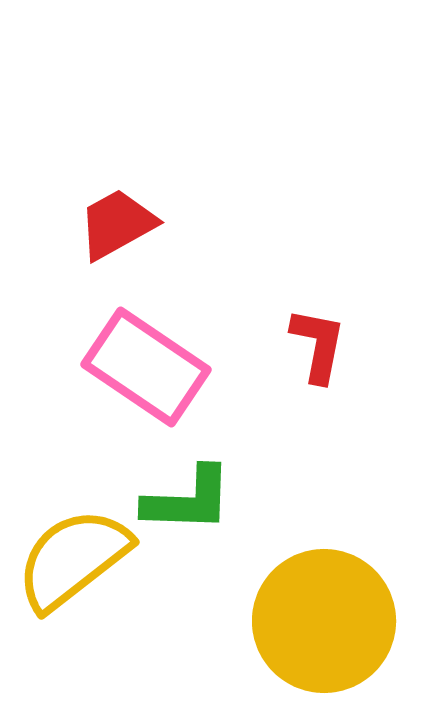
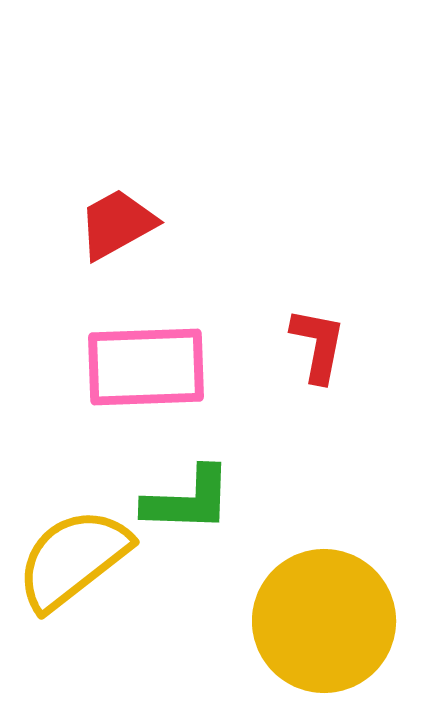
pink rectangle: rotated 36 degrees counterclockwise
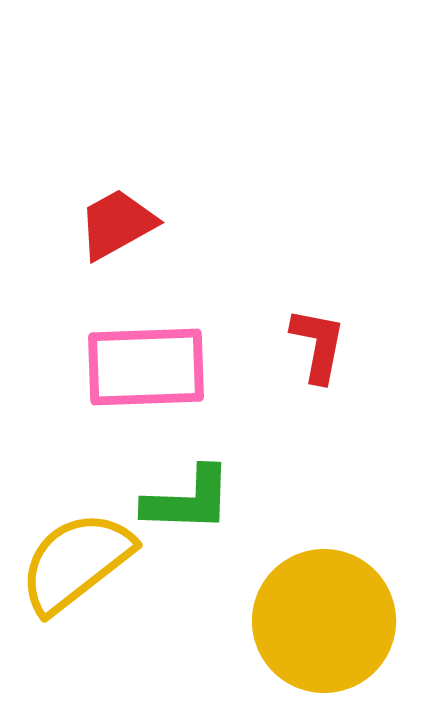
yellow semicircle: moved 3 px right, 3 px down
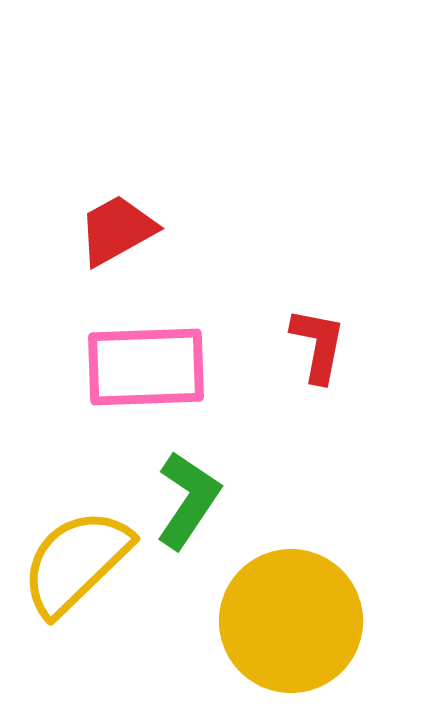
red trapezoid: moved 6 px down
green L-shape: rotated 58 degrees counterclockwise
yellow semicircle: rotated 6 degrees counterclockwise
yellow circle: moved 33 px left
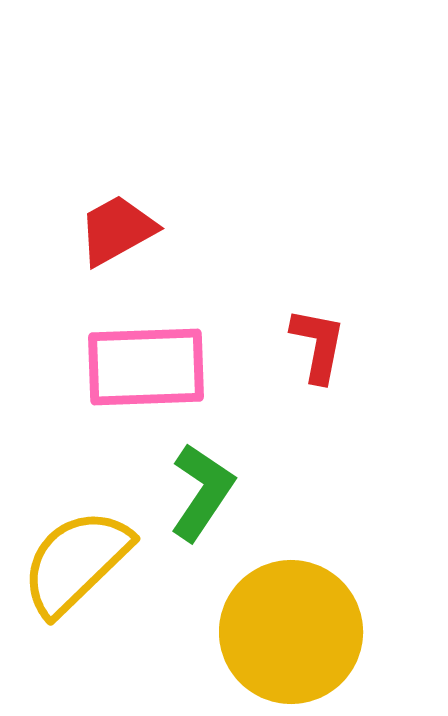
green L-shape: moved 14 px right, 8 px up
yellow circle: moved 11 px down
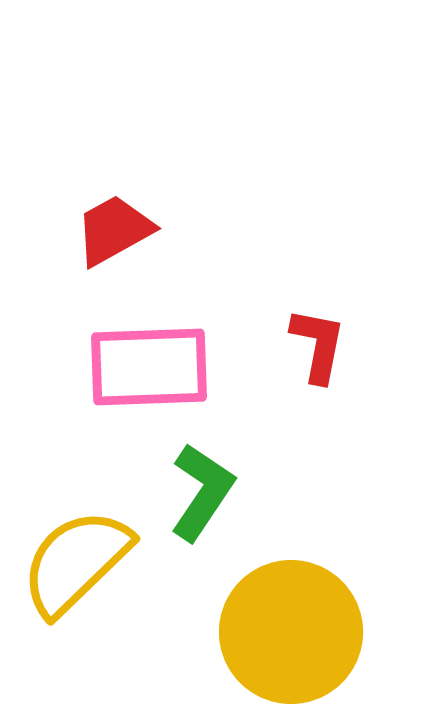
red trapezoid: moved 3 px left
pink rectangle: moved 3 px right
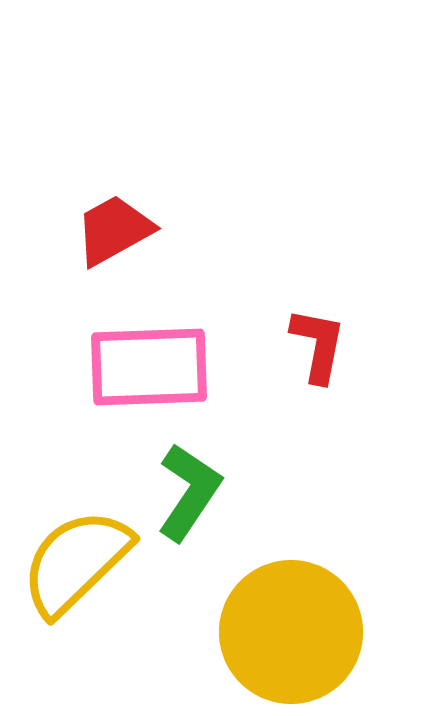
green L-shape: moved 13 px left
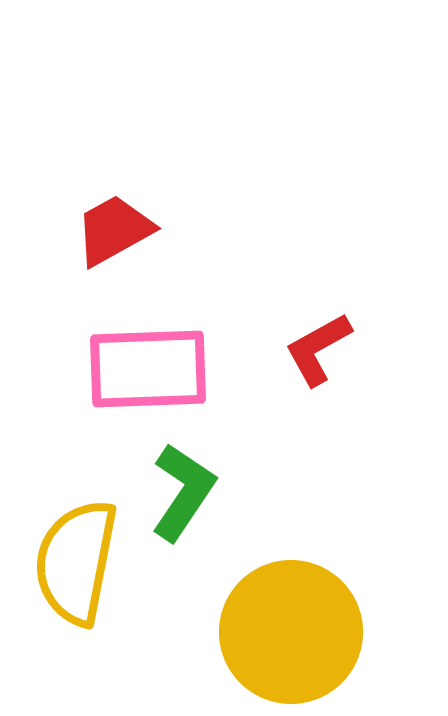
red L-shape: moved 4 px down; rotated 130 degrees counterclockwise
pink rectangle: moved 1 px left, 2 px down
green L-shape: moved 6 px left
yellow semicircle: rotated 35 degrees counterclockwise
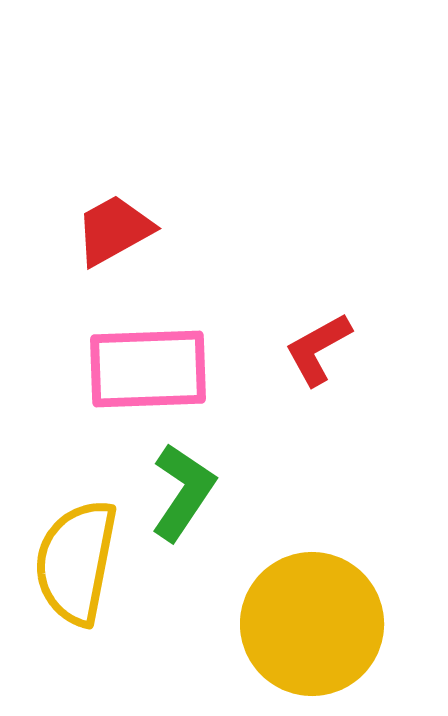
yellow circle: moved 21 px right, 8 px up
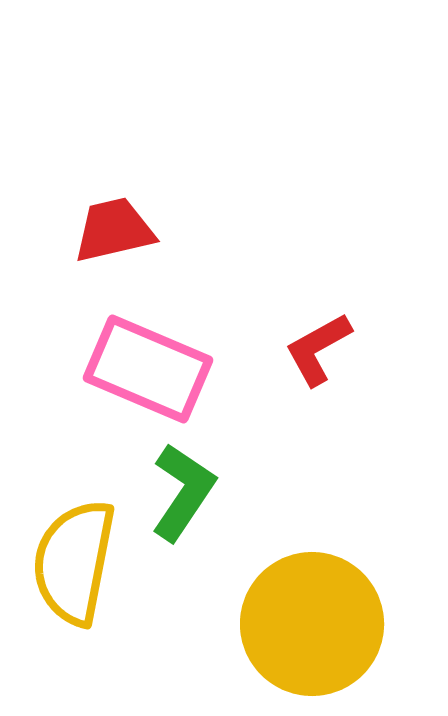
red trapezoid: rotated 16 degrees clockwise
pink rectangle: rotated 25 degrees clockwise
yellow semicircle: moved 2 px left
